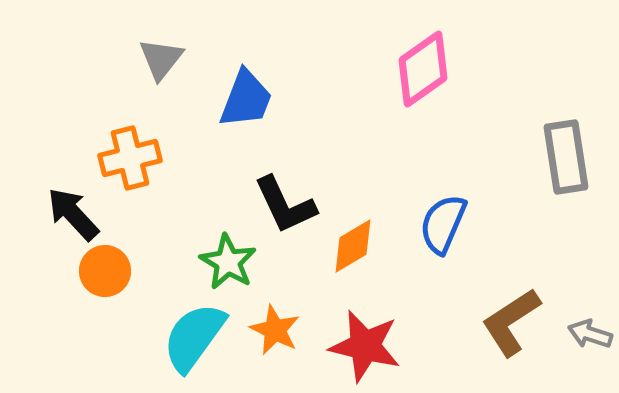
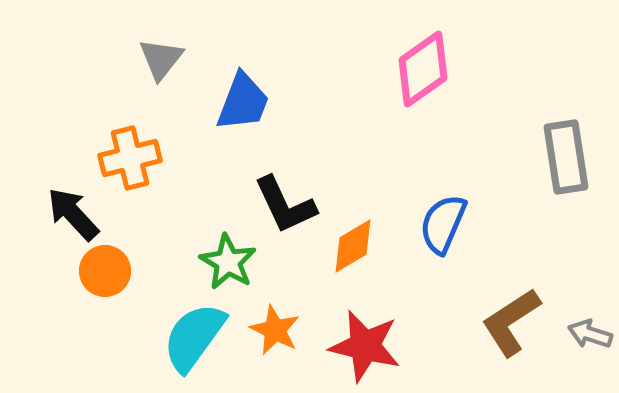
blue trapezoid: moved 3 px left, 3 px down
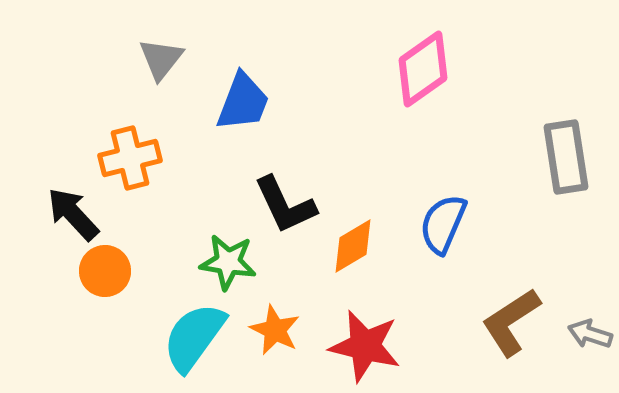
green star: rotated 22 degrees counterclockwise
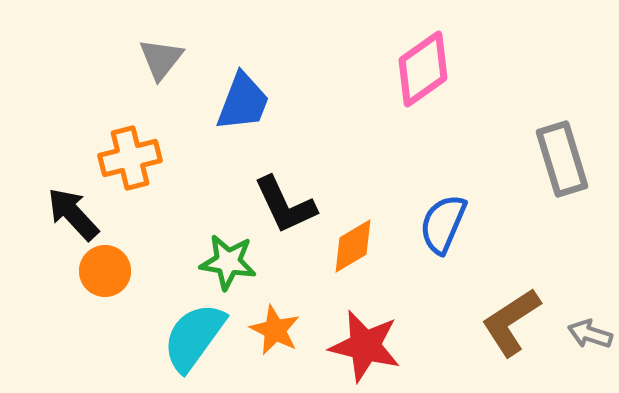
gray rectangle: moved 4 px left, 2 px down; rotated 8 degrees counterclockwise
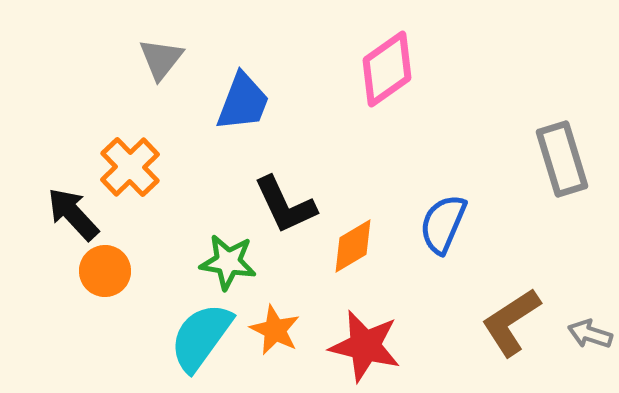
pink diamond: moved 36 px left
orange cross: moved 9 px down; rotated 30 degrees counterclockwise
cyan semicircle: moved 7 px right
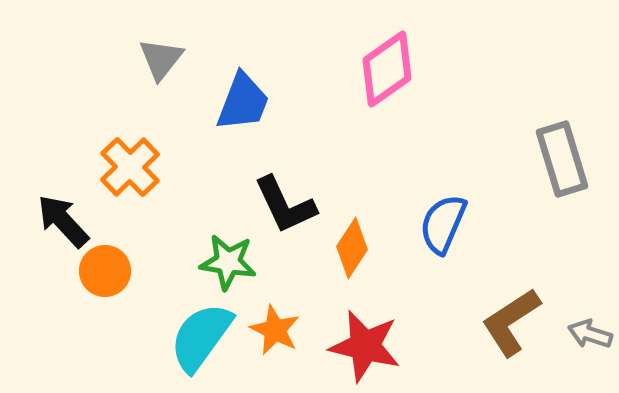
black arrow: moved 10 px left, 7 px down
orange diamond: moved 1 px left, 2 px down; rotated 26 degrees counterclockwise
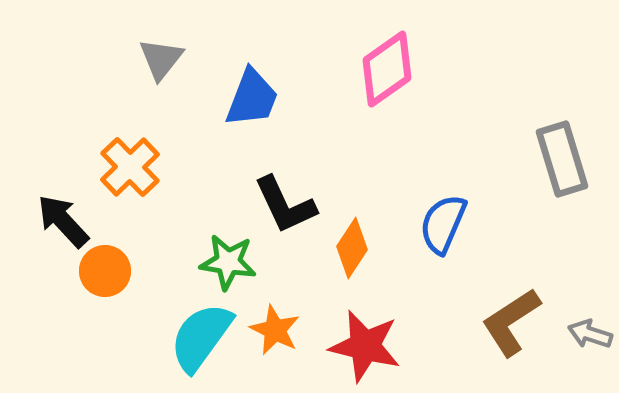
blue trapezoid: moved 9 px right, 4 px up
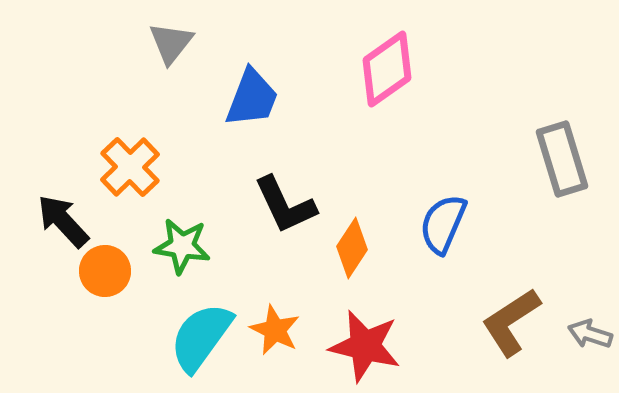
gray triangle: moved 10 px right, 16 px up
green star: moved 46 px left, 16 px up
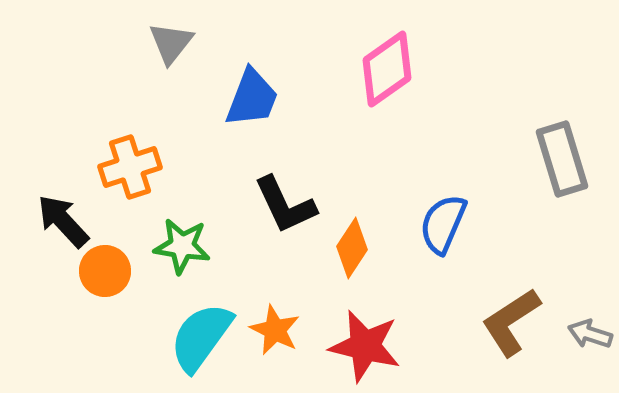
orange cross: rotated 26 degrees clockwise
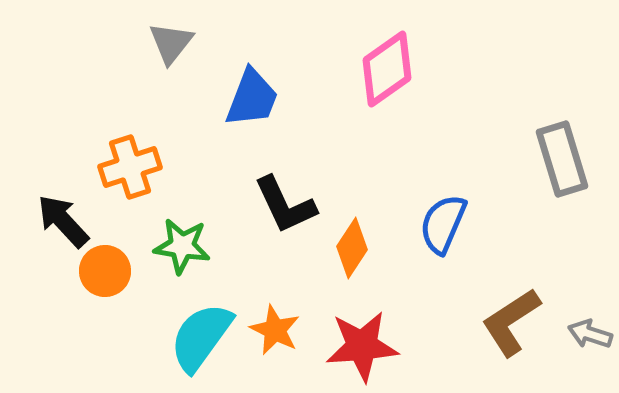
red star: moved 3 px left; rotated 18 degrees counterclockwise
